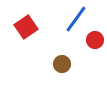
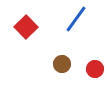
red square: rotated 10 degrees counterclockwise
red circle: moved 29 px down
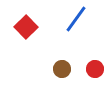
brown circle: moved 5 px down
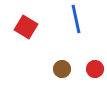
blue line: rotated 48 degrees counterclockwise
red square: rotated 15 degrees counterclockwise
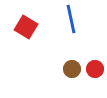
blue line: moved 5 px left
brown circle: moved 10 px right
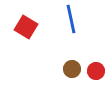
red circle: moved 1 px right, 2 px down
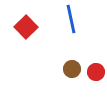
red square: rotated 15 degrees clockwise
red circle: moved 1 px down
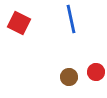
red square: moved 7 px left, 4 px up; rotated 20 degrees counterclockwise
brown circle: moved 3 px left, 8 px down
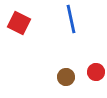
brown circle: moved 3 px left
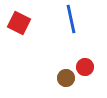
red circle: moved 11 px left, 5 px up
brown circle: moved 1 px down
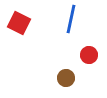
blue line: rotated 24 degrees clockwise
red circle: moved 4 px right, 12 px up
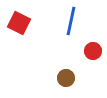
blue line: moved 2 px down
red circle: moved 4 px right, 4 px up
